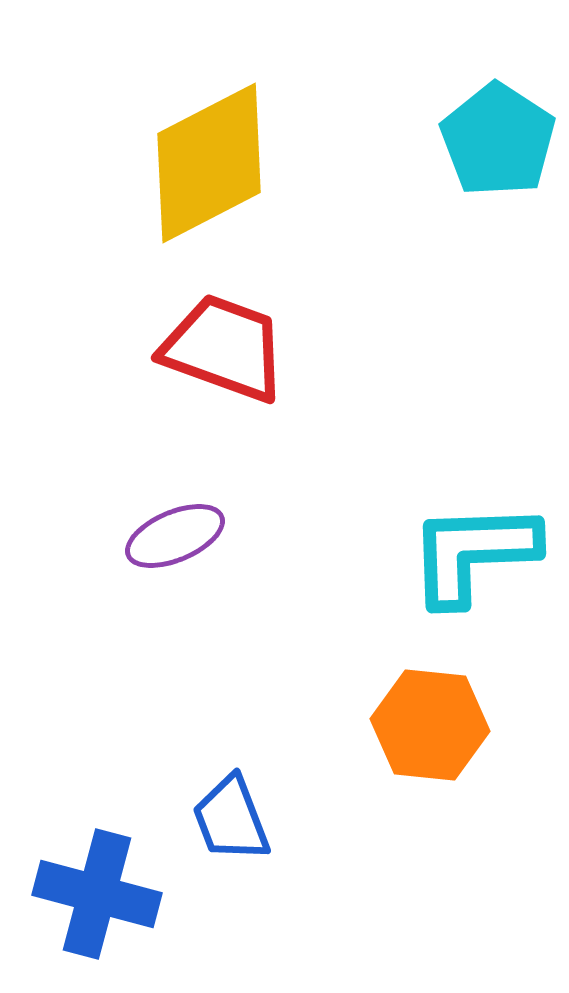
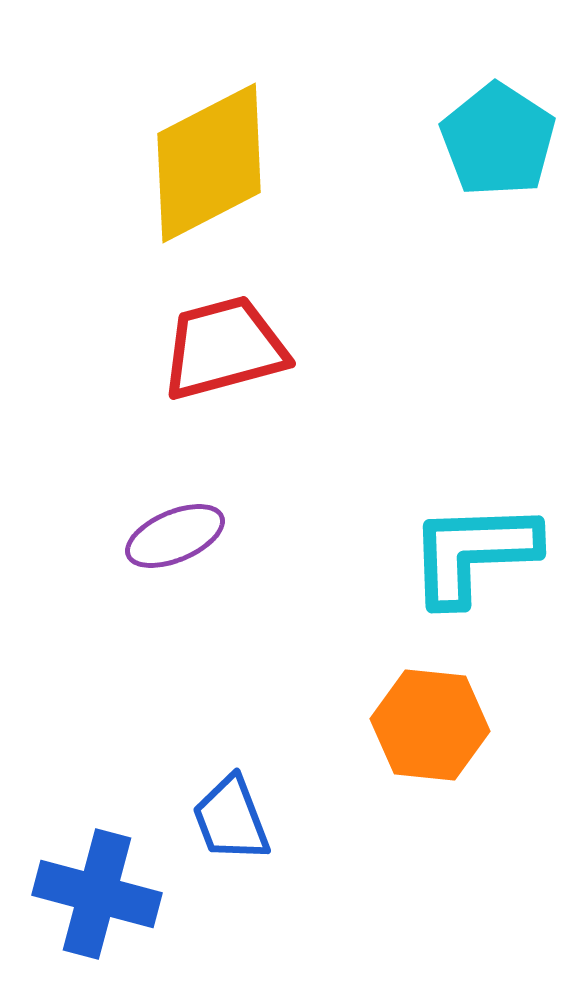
red trapezoid: rotated 35 degrees counterclockwise
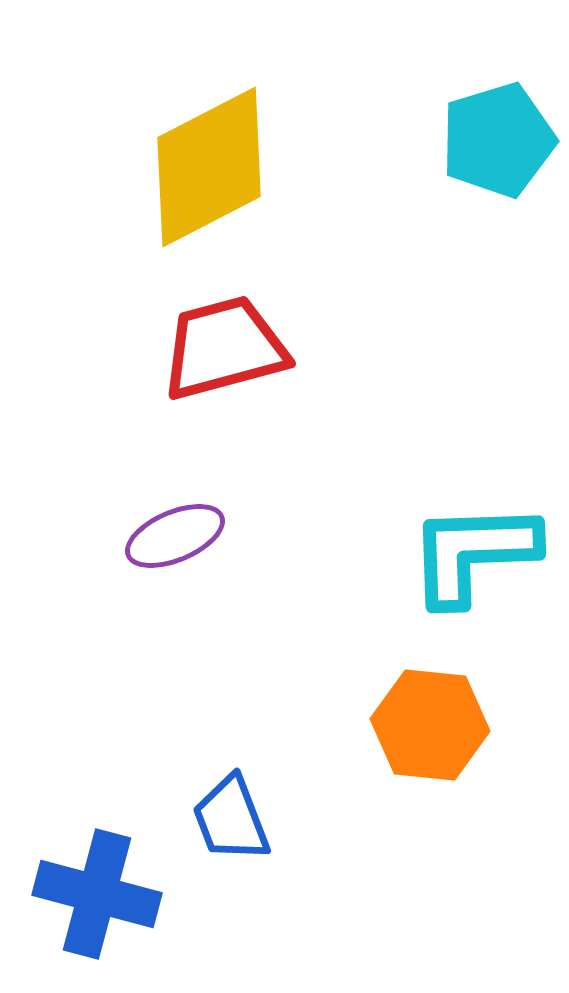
cyan pentagon: rotated 22 degrees clockwise
yellow diamond: moved 4 px down
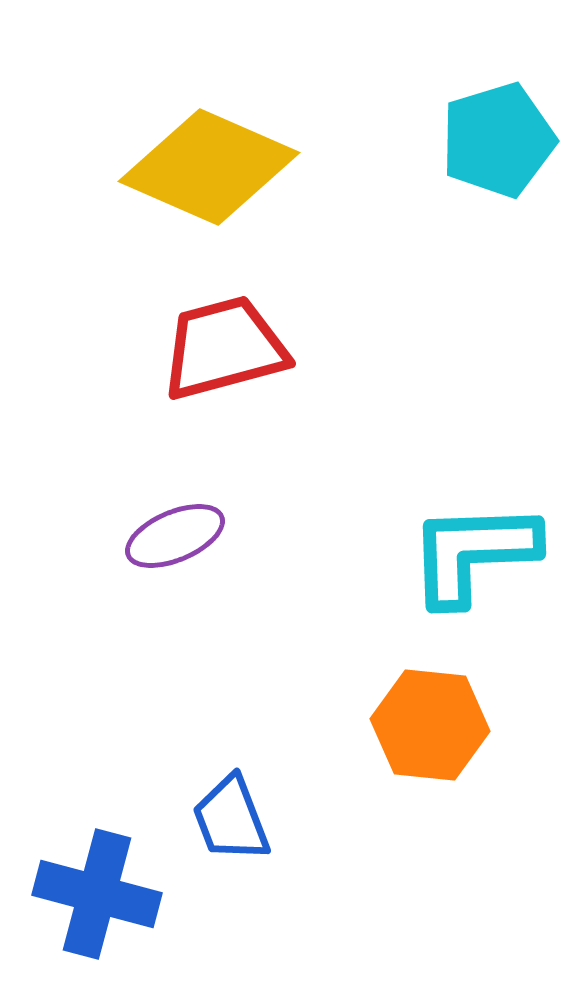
yellow diamond: rotated 51 degrees clockwise
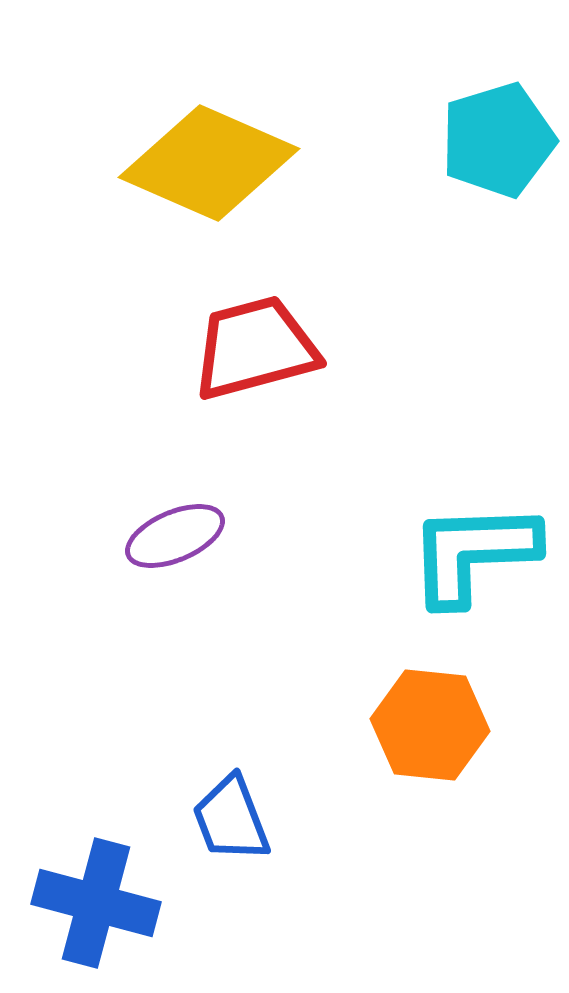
yellow diamond: moved 4 px up
red trapezoid: moved 31 px right
blue cross: moved 1 px left, 9 px down
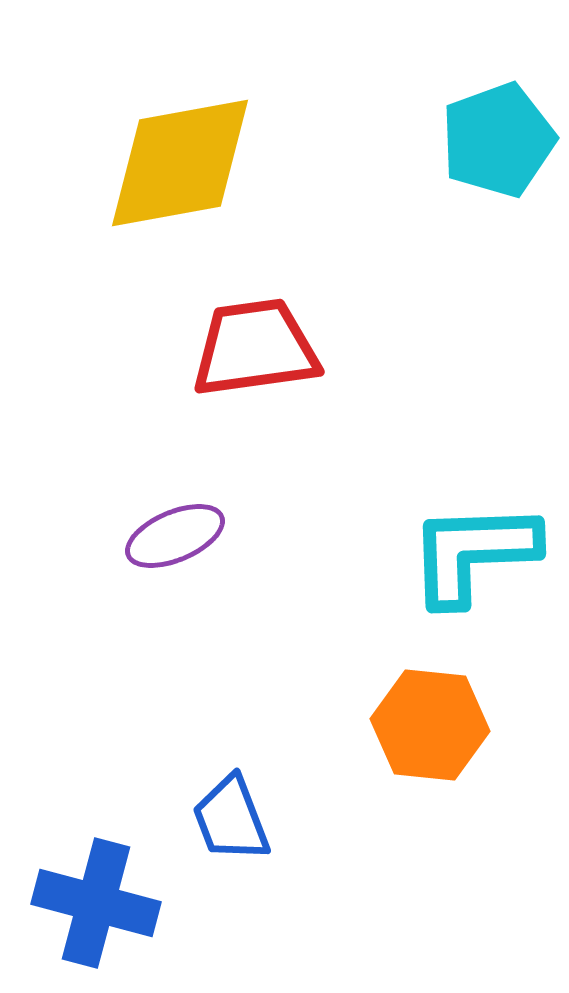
cyan pentagon: rotated 3 degrees counterclockwise
yellow diamond: moved 29 px left; rotated 34 degrees counterclockwise
red trapezoid: rotated 7 degrees clockwise
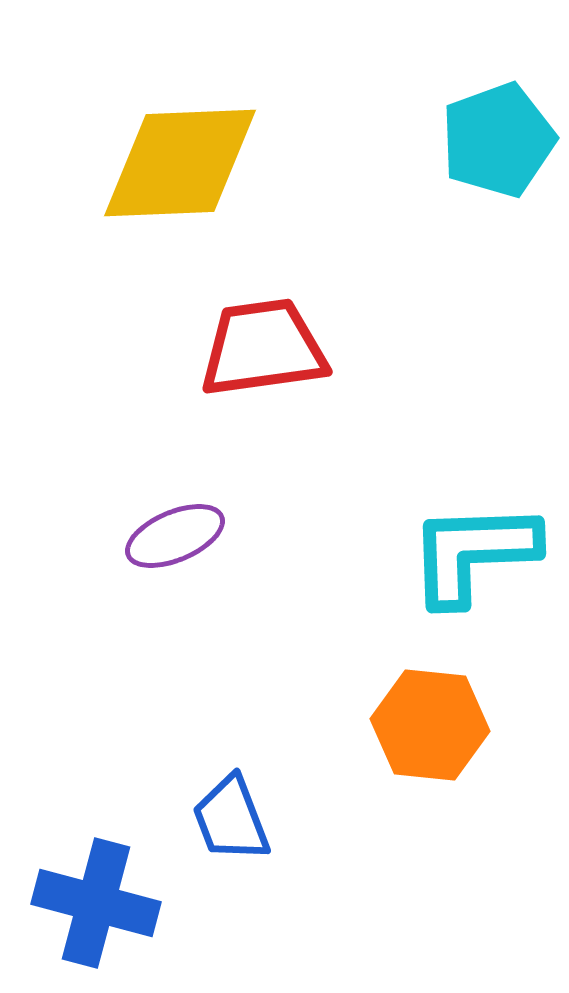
yellow diamond: rotated 8 degrees clockwise
red trapezoid: moved 8 px right
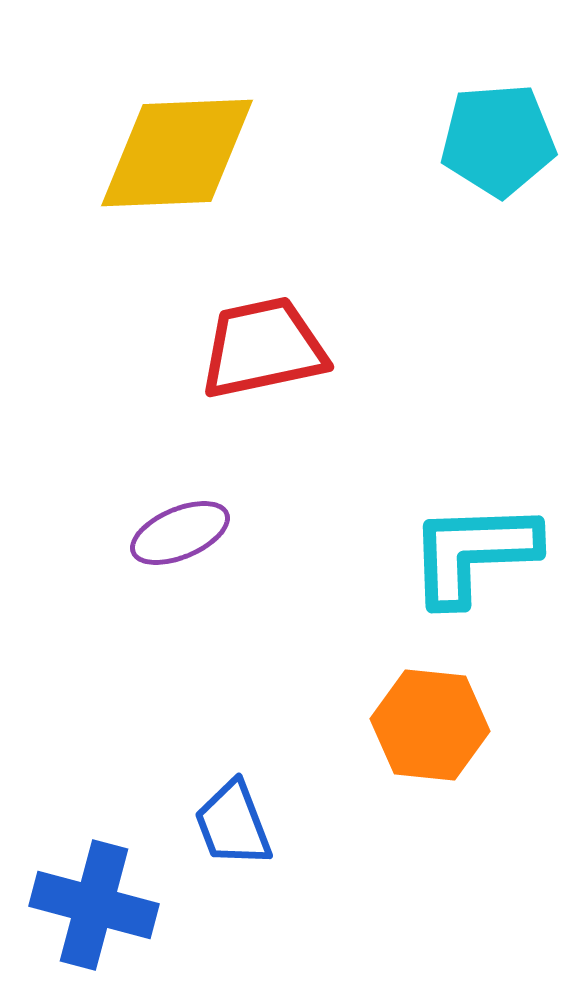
cyan pentagon: rotated 16 degrees clockwise
yellow diamond: moved 3 px left, 10 px up
red trapezoid: rotated 4 degrees counterclockwise
purple ellipse: moved 5 px right, 3 px up
blue trapezoid: moved 2 px right, 5 px down
blue cross: moved 2 px left, 2 px down
